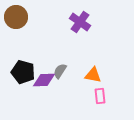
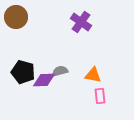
purple cross: moved 1 px right
gray semicircle: rotated 42 degrees clockwise
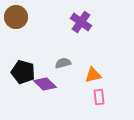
gray semicircle: moved 3 px right, 8 px up
orange triangle: rotated 24 degrees counterclockwise
purple diamond: moved 1 px right, 4 px down; rotated 45 degrees clockwise
pink rectangle: moved 1 px left, 1 px down
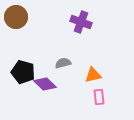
purple cross: rotated 15 degrees counterclockwise
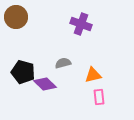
purple cross: moved 2 px down
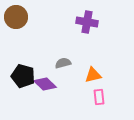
purple cross: moved 6 px right, 2 px up; rotated 10 degrees counterclockwise
black pentagon: moved 4 px down
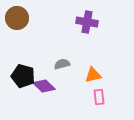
brown circle: moved 1 px right, 1 px down
gray semicircle: moved 1 px left, 1 px down
purple diamond: moved 1 px left, 2 px down
